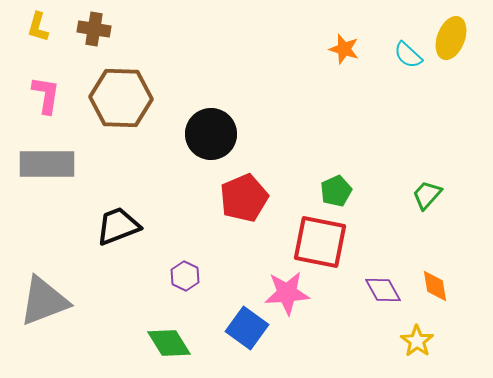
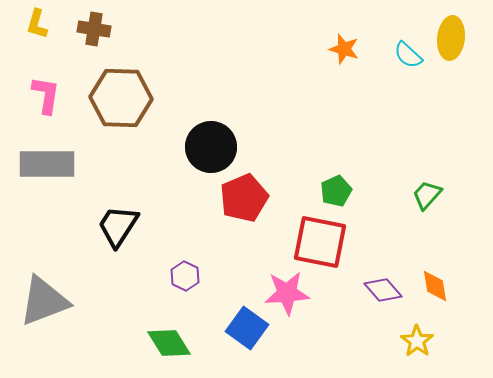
yellow L-shape: moved 1 px left, 3 px up
yellow ellipse: rotated 15 degrees counterclockwise
black circle: moved 13 px down
black trapezoid: rotated 36 degrees counterclockwise
purple diamond: rotated 12 degrees counterclockwise
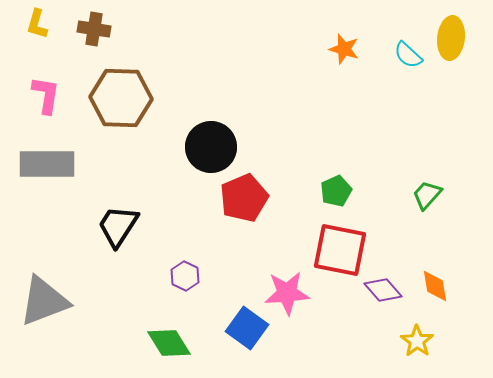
red square: moved 20 px right, 8 px down
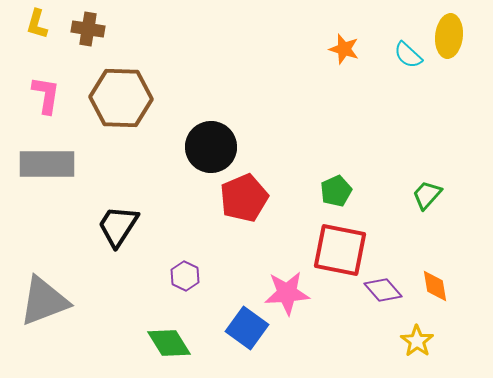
brown cross: moved 6 px left
yellow ellipse: moved 2 px left, 2 px up
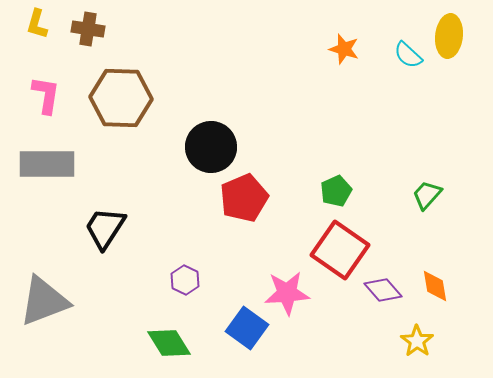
black trapezoid: moved 13 px left, 2 px down
red square: rotated 24 degrees clockwise
purple hexagon: moved 4 px down
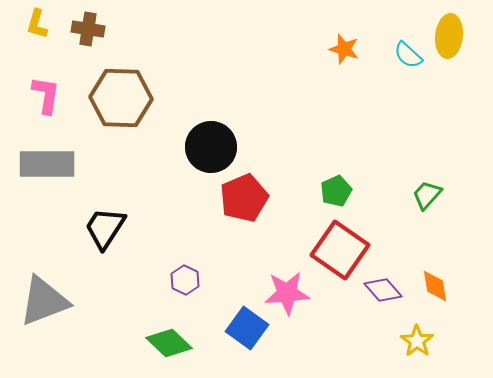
green diamond: rotated 15 degrees counterclockwise
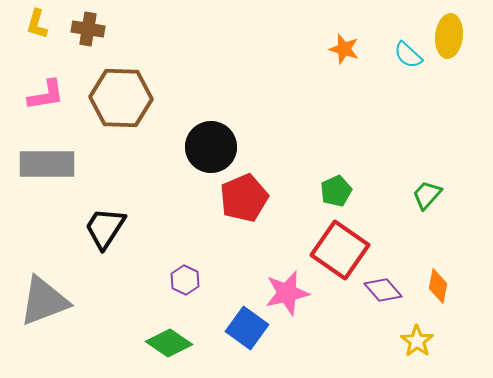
pink L-shape: rotated 72 degrees clockwise
orange diamond: moved 3 px right; rotated 20 degrees clockwise
pink star: rotated 9 degrees counterclockwise
green diamond: rotated 9 degrees counterclockwise
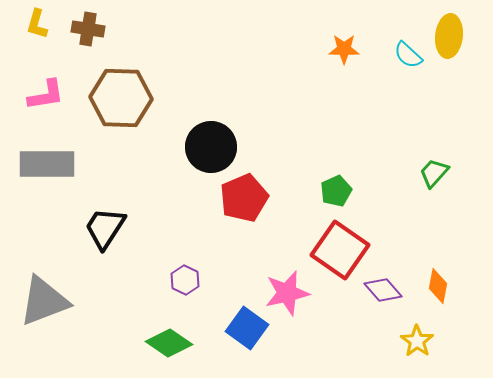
orange star: rotated 16 degrees counterclockwise
green trapezoid: moved 7 px right, 22 px up
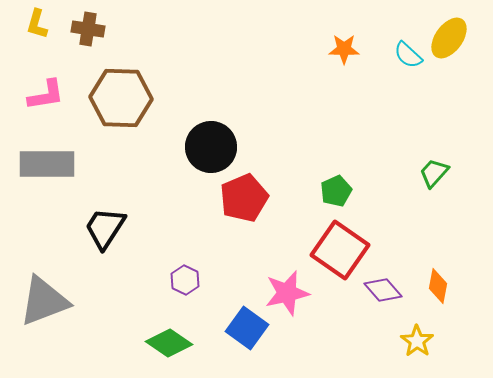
yellow ellipse: moved 2 px down; rotated 30 degrees clockwise
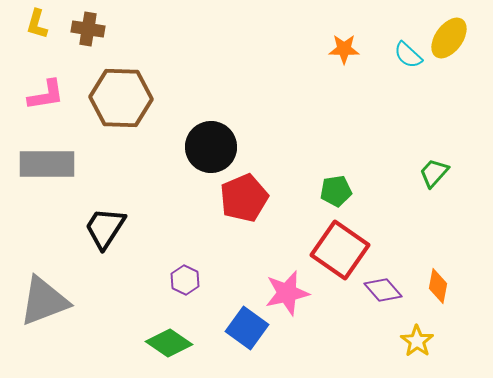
green pentagon: rotated 16 degrees clockwise
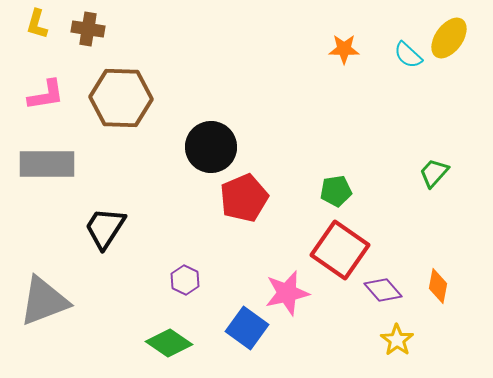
yellow star: moved 20 px left, 1 px up
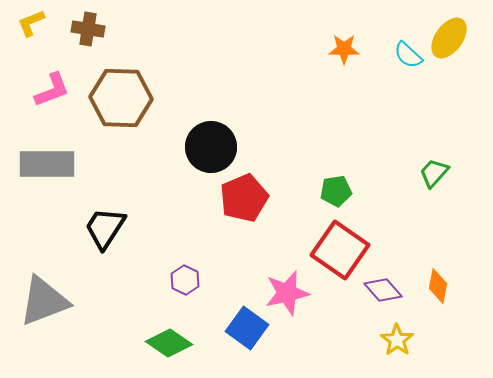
yellow L-shape: moved 6 px left, 1 px up; rotated 52 degrees clockwise
pink L-shape: moved 6 px right, 5 px up; rotated 12 degrees counterclockwise
